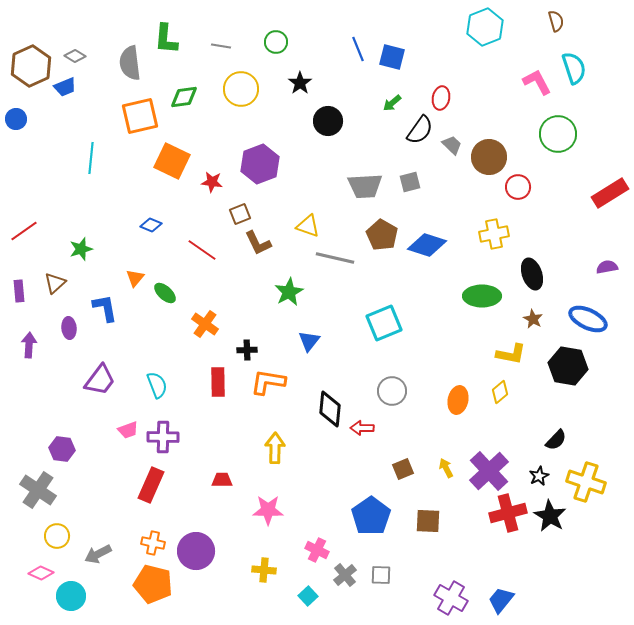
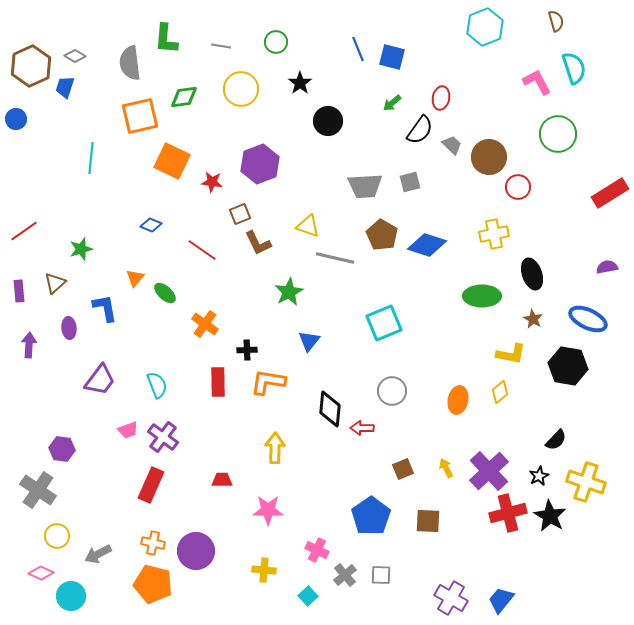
blue trapezoid at (65, 87): rotated 130 degrees clockwise
purple cross at (163, 437): rotated 36 degrees clockwise
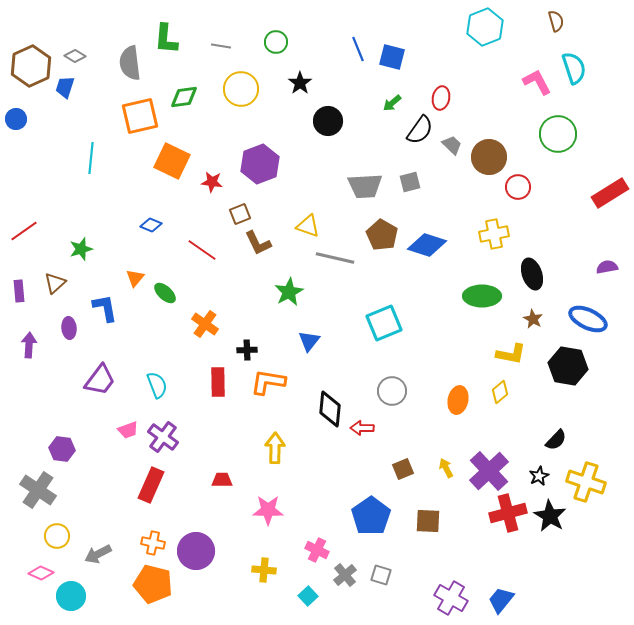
gray square at (381, 575): rotated 15 degrees clockwise
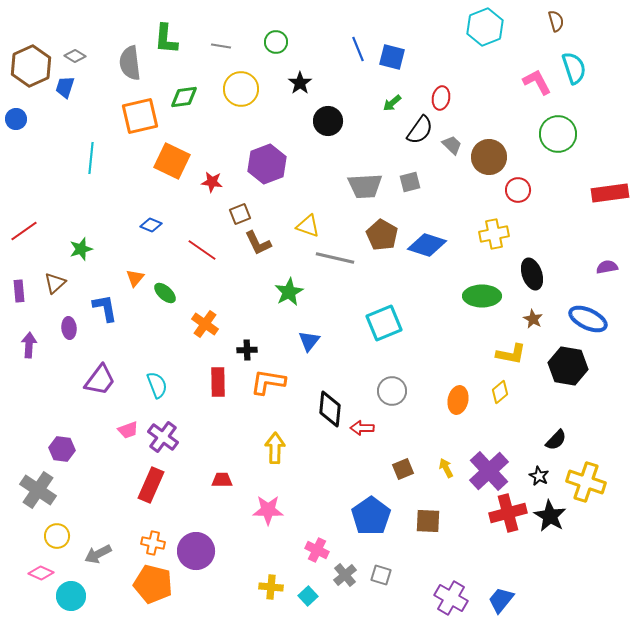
purple hexagon at (260, 164): moved 7 px right
red circle at (518, 187): moved 3 px down
red rectangle at (610, 193): rotated 24 degrees clockwise
black star at (539, 476): rotated 18 degrees counterclockwise
yellow cross at (264, 570): moved 7 px right, 17 px down
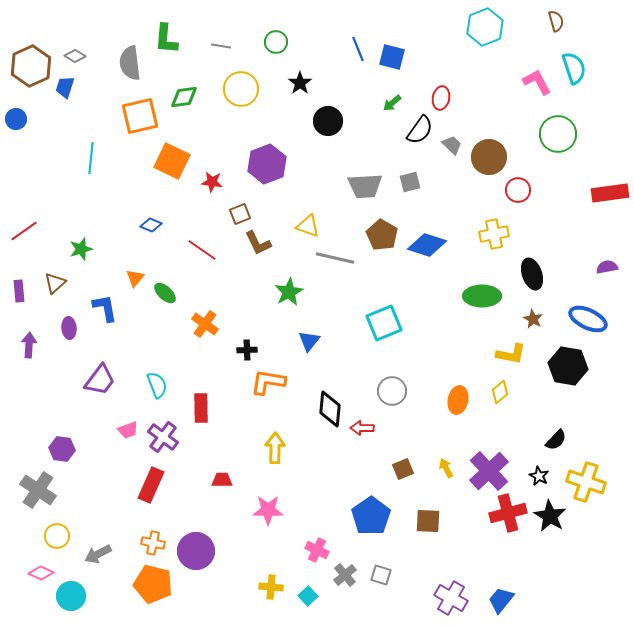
red rectangle at (218, 382): moved 17 px left, 26 px down
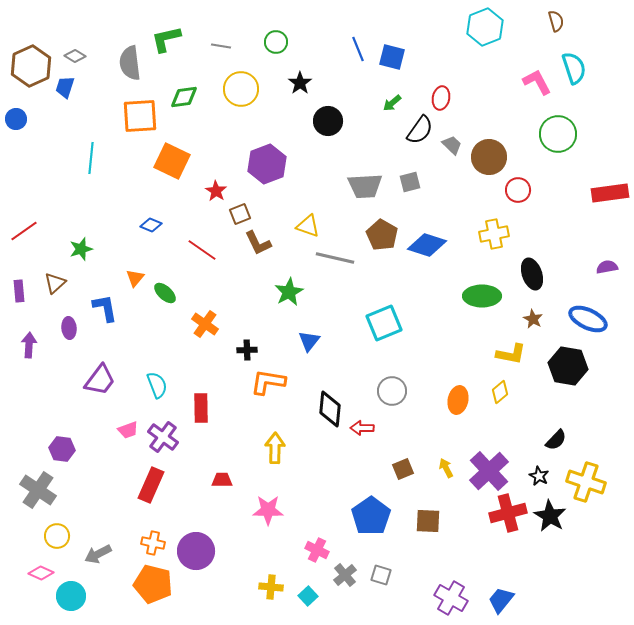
green L-shape at (166, 39): rotated 72 degrees clockwise
orange square at (140, 116): rotated 9 degrees clockwise
red star at (212, 182): moved 4 px right, 9 px down; rotated 25 degrees clockwise
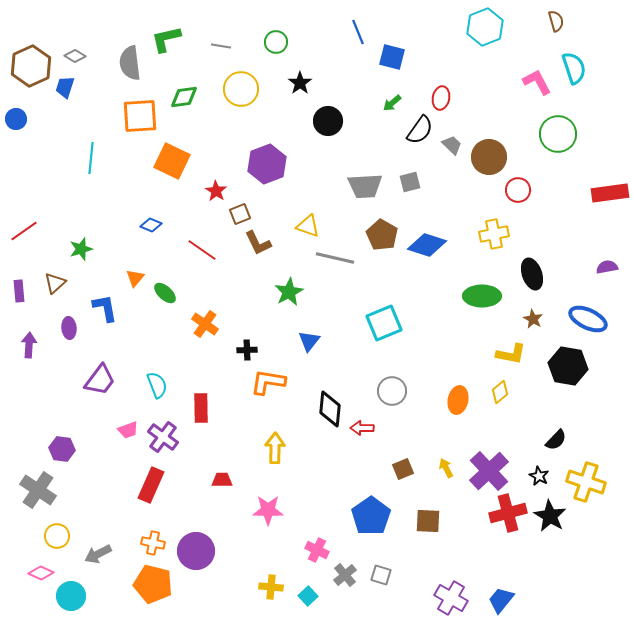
blue line at (358, 49): moved 17 px up
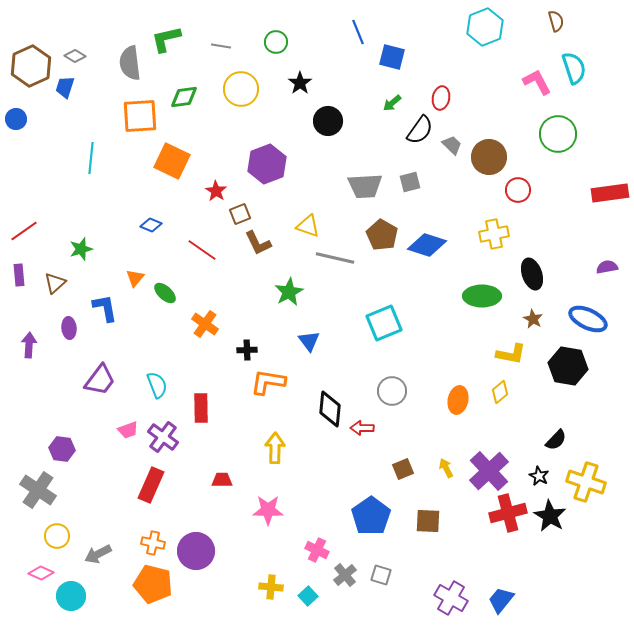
purple rectangle at (19, 291): moved 16 px up
blue triangle at (309, 341): rotated 15 degrees counterclockwise
